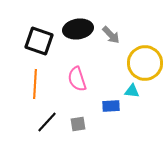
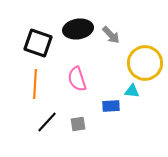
black square: moved 1 px left, 2 px down
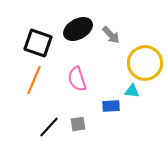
black ellipse: rotated 20 degrees counterclockwise
orange line: moved 1 px left, 4 px up; rotated 20 degrees clockwise
black line: moved 2 px right, 5 px down
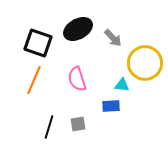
gray arrow: moved 2 px right, 3 px down
cyan triangle: moved 10 px left, 6 px up
black line: rotated 25 degrees counterclockwise
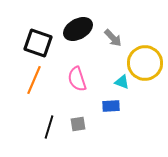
cyan triangle: moved 3 px up; rotated 14 degrees clockwise
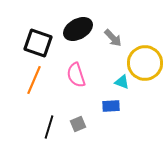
pink semicircle: moved 1 px left, 4 px up
gray square: rotated 14 degrees counterclockwise
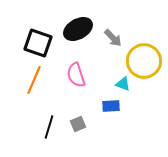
yellow circle: moved 1 px left, 2 px up
cyan triangle: moved 1 px right, 2 px down
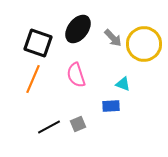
black ellipse: rotated 24 degrees counterclockwise
yellow circle: moved 17 px up
orange line: moved 1 px left, 1 px up
black line: rotated 45 degrees clockwise
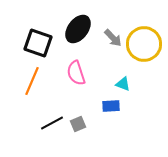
pink semicircle: moved 2 px up
orange line: moved 1 px left, 2 px down
black line: moved 3 px right, 4 px up
